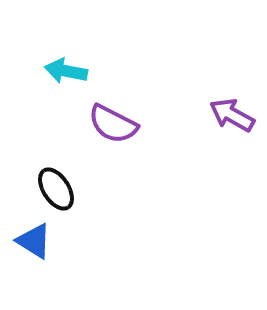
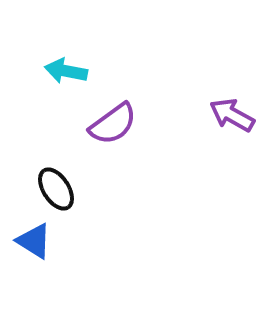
purple semicircle: rotated 63 degrees counterclockwise
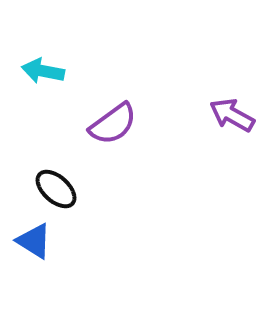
cyan arrow: moved 23 px left
black ellipse: rotated 15 degrees counterclockwise
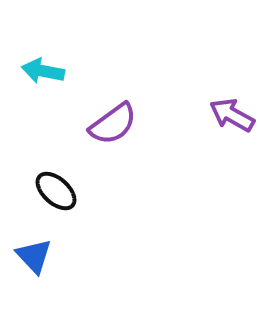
black ellipse: moved 2 px down
blue triangle: moved 15 px down; rotated 15 degrees clockwise
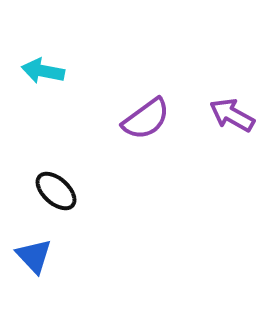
purple semicircle: moved 33 px right, 5 px up
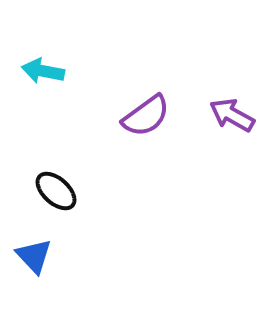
purple semicircle: moved 3 px up
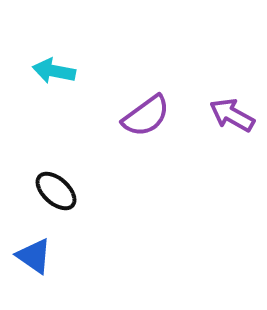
cyan arrow: moved 11 px right
blue triangle: rotated 12 degrees counterclockwise
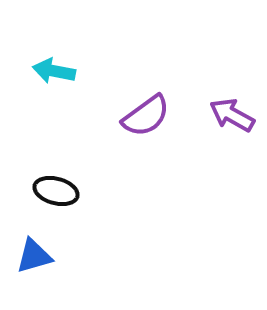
black ellipse: rotated 27 degrees counterclockwise
blue triangle: rotated 51 degrees counterclockwise
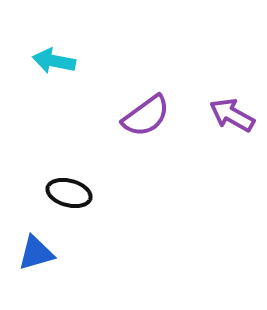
cyan arrow: moved 10 px up
black ellipse: moved 13 px right, 2 px down
blue triangle: moved 2 px right, 3 px up
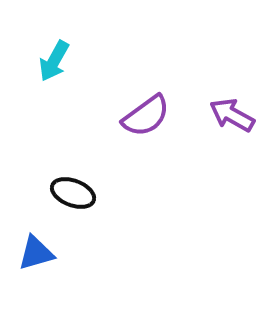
cyan arrow: rotated 72 degrees counterclockwise
black ellipse: moved 4 px right; rotated 6 degrees clockwise
